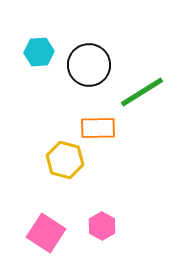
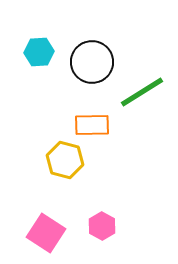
black circle: moved 3 px right, 3 px up
orange rectangle: moved 6 px left, 3 px up
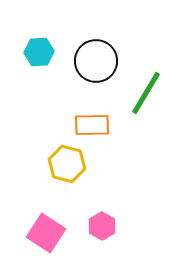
black circle: moved 4 px right, 1 px up
green line: moved 4 px right, 1 px down; rotated 27 degrees counterclockwise
yellow hexagon: moved 2 px right, 4 px down
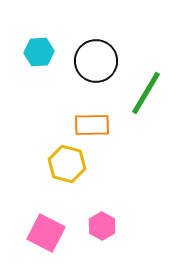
pink square: rotated 6 degrees counterclockwise
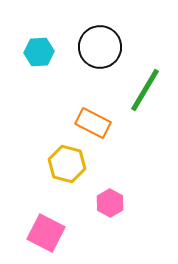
black circle: moved 4 px right, 14 px up
green line: moved 1 px left, 3 px up
orange rectangle: moved 1 px right, 2 px up; rotated 28 degrees clockwise
pink hexagon: moved 8 px right, 23 px up
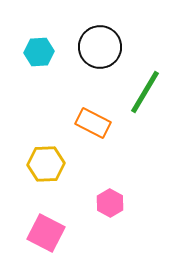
green line: moved 2 px down
yellow hexagon: moved 21 px left; rotated 18 degrees counterclockwise
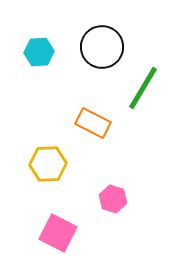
black circle: moved 2 px right
green line: moved 2 px left, 4 px up
yellow hexagon: moved 2 px right
pink hexagon: moved 3 px right, 4 px up; rotated 12 degrees counterclockwise
pink square: moved 12 px right
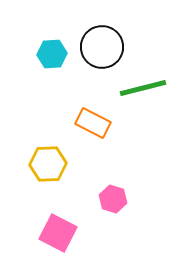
cyan hexagon: moved 13 px right, 2 px down
green line: rotated 45 degrees clockwise
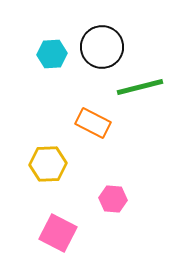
green line: moved 3 px left, 1 px up
pink hexagon: rotated 12 degrees counterclockwise
